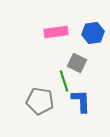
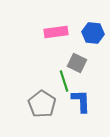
blue hexagon: rotated 15 degrees clockwise
gray pentagon: moved 2 px right, 3 px down; rotated 24 degrees clockwise
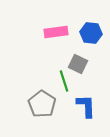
blue hexagon: moved 2 px left
gray square: moved 1 px right, 1 px down
blue L-shape: moved 5 px right, 5 px down
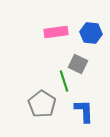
blue L-shape: moved 2 px left, 5 px down
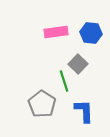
gray square: rotated 18 degrees clockwise
